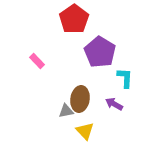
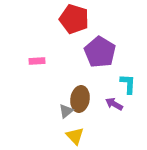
red pentagon: rotated 20 degrees counterclockwise
pink rectangle: rotated 49 degrees counterclockwise
cyan L-shape: moved 3 px right, 6 px down
gray triangle: rotated 28 degrees counterclockwise
yellow triangle: moved 10 px left, 5 px down
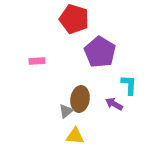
cyan L-shape: moved 1 px right, 1 px down
yellow triangle: rotated 42 degrees counterclockwise
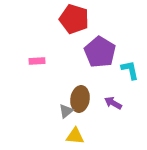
cyan L-shape: moved 1 px right, 15 px up; rotated 15 degrees counterclockwise
purple arrow: moved 1 px left, 1 px up
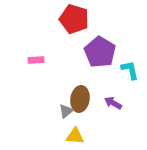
pink rectangle: moved 1 px left, 1 px up
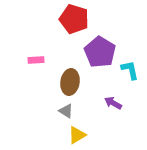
brown ellipse: moved 10 px left, 17 px up
gray triangle: rotated 49 degrees counterclockwise
yellow triangle: moved 2 px right, 1 px up; rotated 36 degrees counterclockwise
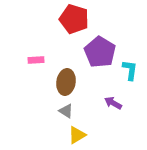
cyan L-shape: rotated 20 degrees clockwise
brown ellipse: moved 4 px left
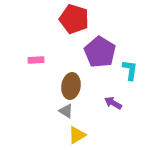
brown ellipse: moved 5 px right, 4 px down
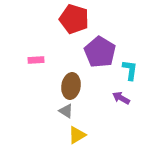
purple arrow: moved 8 px right, 5 px up
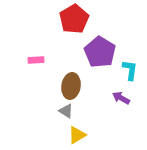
red pentagon: rotated 24 degrees clockwise
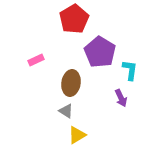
pink rectangle: rotated 21 degrees counterclockwise
brown ellipse: moved 3 px up
purple arrow: rotated 144 degrees counterclockwise
